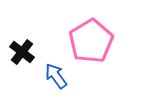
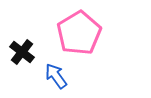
pink pentagon: moved 12 px left, 8 px up
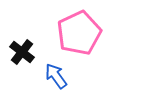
pink pentagon: rotated 6 degrees clockwise
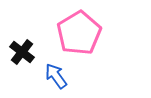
pink pentagon: rotated 6 degrees counterclockwise
